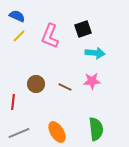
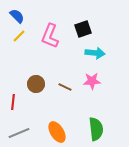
blue semicircle: rotated 21 degrees clockwise
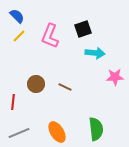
pink star: moved 23 px right, 4 px up
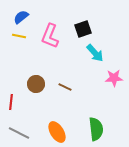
blue semicircle: moved 4 px right, 1 px down; rotated 84 degrees counterclockwise
yellow line: rotated 56 degrees clockwise
cyan arrow: rotated 42 degrees clockwise
pink star: moved 1 px left, 1 px down
red line: moved 2 px left
gray line: rotated 50 degrees clockwise
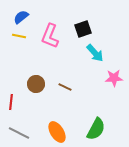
green semicircle: rotated 35 degrees clockwise
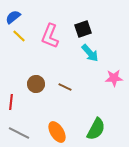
blue semicircle: moved 8 px left
yellow line: rotated 32 degrees clockwise
cyan arrow: moved 5 px left
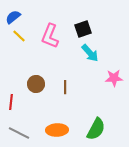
brown line: rotated 64 degrees clockwise
orange ellipse: moved 2 px up; rotated 60 degrees counterclockwise
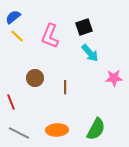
black square: moved 1 px right, 2 px up
yellow line: moved 2 px left
brown circle: moved 1 px left, 6 px up
red line: rotated 28 degrees counterclockwise
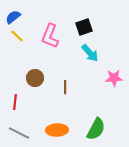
red line: moved 4 px right; rotated 28 degrees clockwise
